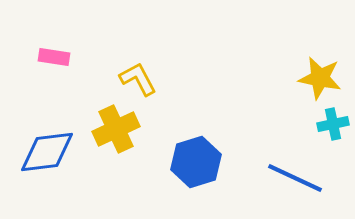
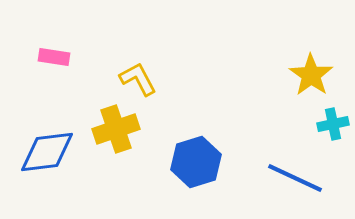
yellow star: moved 9 px left, 3 px up; rotated 24 degrees clockwise
yellow cross: rotated 6 degrees clockwise
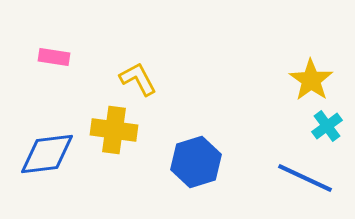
yellow star: moved 5 px down
cyan cross: moved 6 px left, 2 px down; rotated 24 degrees counterclockwise
yellow cross: moved 2 px left, 1 px down; rotated 27 degrees clockwise
blue diamond: moved 2 px down
blue line: moved 10 px right
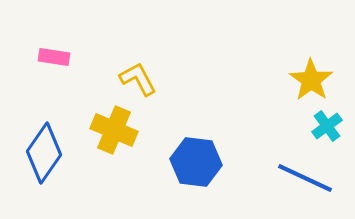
yellow cross: rotated 15 degrees clockwise
blue diamond: moved 3 px left, 1 px up; rotated 48 degrees counterclockwise
blue hexagon: rotated 24 degrees clockwise
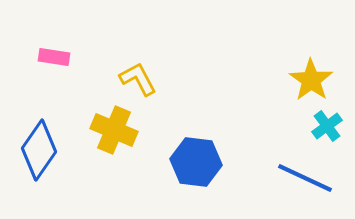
blue diamond: moved 5 px left, 3 px up
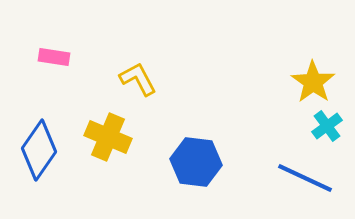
yellow star: moved 2 px right, 2 px down
yellow cross: moved 6 px left, 7 px down
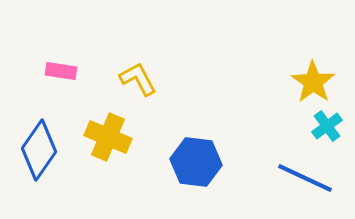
pink rectangle: moved 7 px right, 14 px down
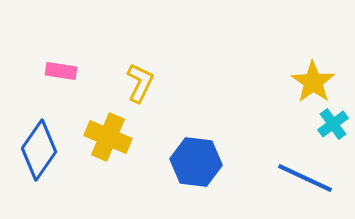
yellow L-shape: moved 2 px right, 4 px down; rotated 54 degrees clockwise
cyan cross: moved 6 px right, 2 px up
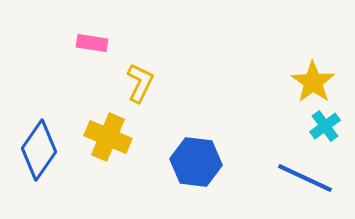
pink rectangle: moved 31 px right, 28 px up
cyan cross: moved 8 px left, 2 px down
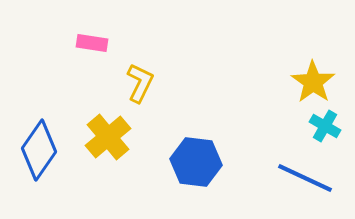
cyan cross: rotated 24 degrees counterclockwise
yellow cross: rotated 27 degrees clockwise
